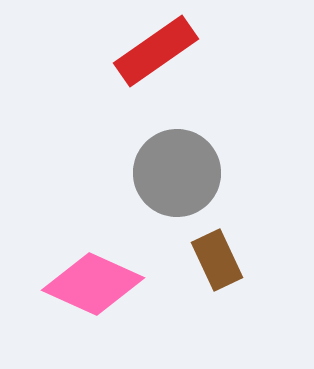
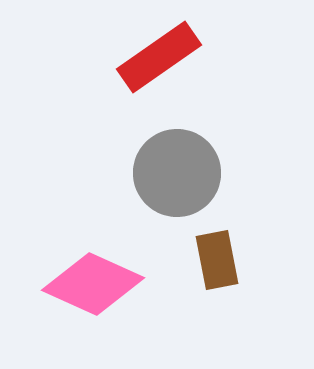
red rectangle: moved 3 px right, 6 px down
brown rectangle: rotated 14 degrees clockwise
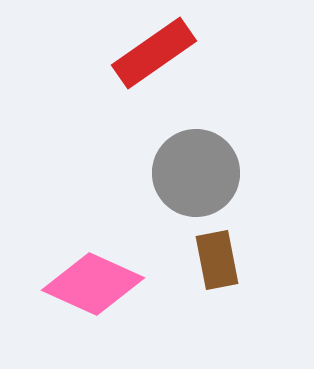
red rectangle: moved 5 px left, 4 px up
gray circle: moved 19 px right
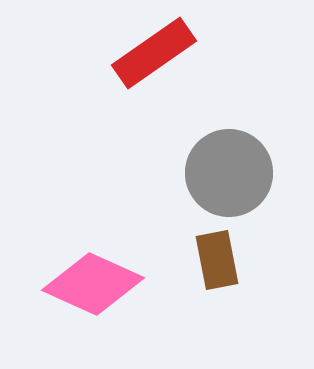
gray circle: moved 33 px right
